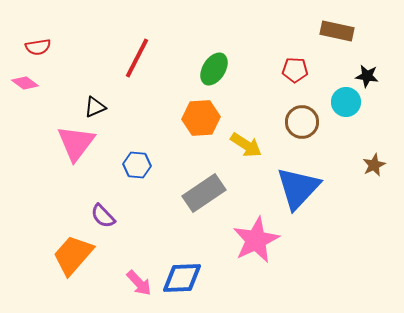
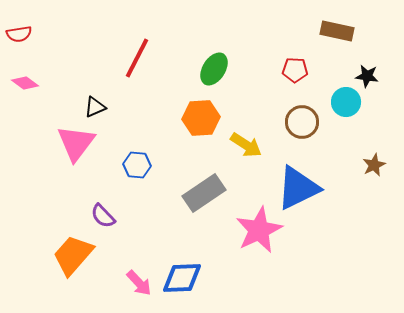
red semicircle: moved 19 px left, 13 px up
blue triangle: rotated 21 degrees clockwise
pink star: moved 3 px right, 10 px up
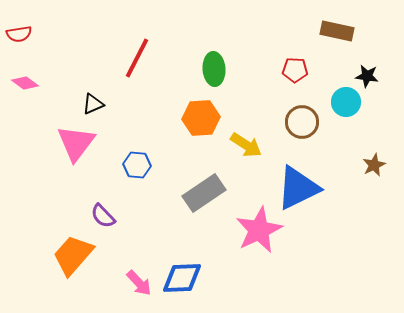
green ellipse: rotated 36 degrees counterclockwise
black triangle: moved 2 px left, 3 px up
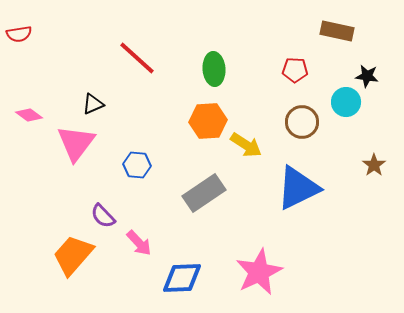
red line: rotated 75 degrees counterclockwise
pink diamond: moved 4 px right, 32 px down
orange hexagon: moved 7 px right, 3 px down
brown star: rotated 10 degrees counterclockwise
pink star: moved 42 px down
pink arrow: moved 40 px up
